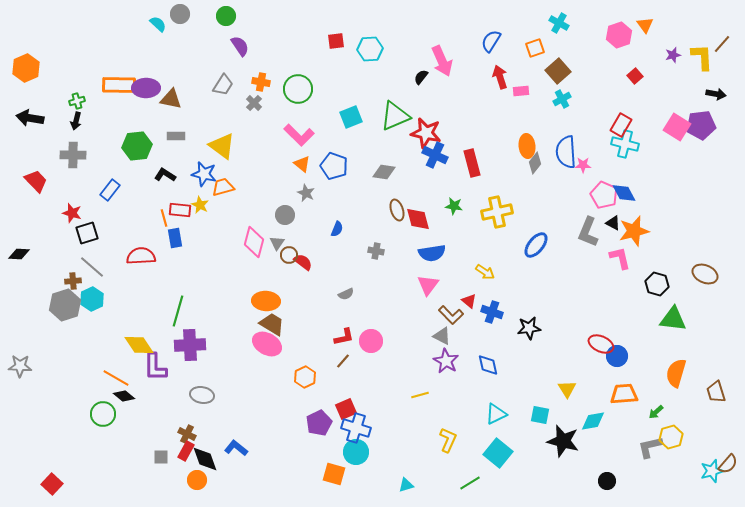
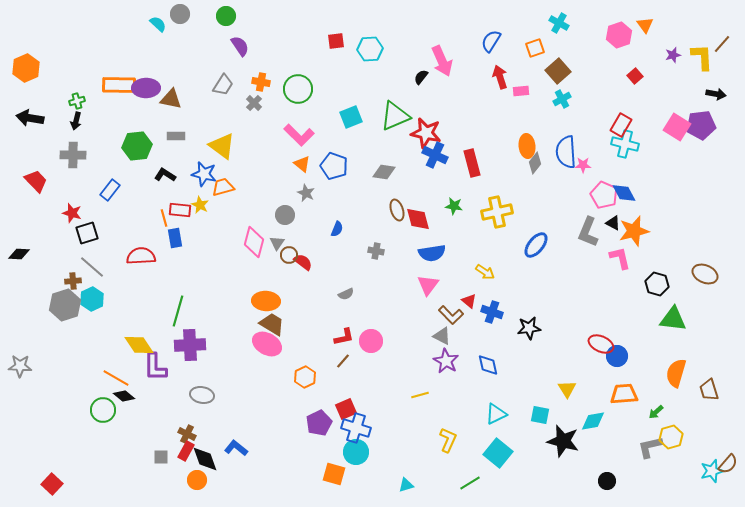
brown trapezoid at (716, 392): moved 7 px left, 2 px up
green circle at (103, 414): moved 4 px up
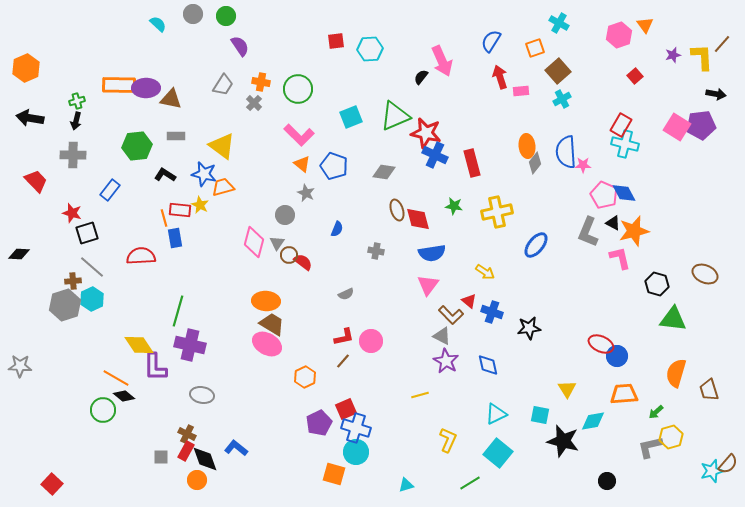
gray circle at (180, 14): moved 13 px right
purple cross at (190, 345): rotated 16 degrees clockwise
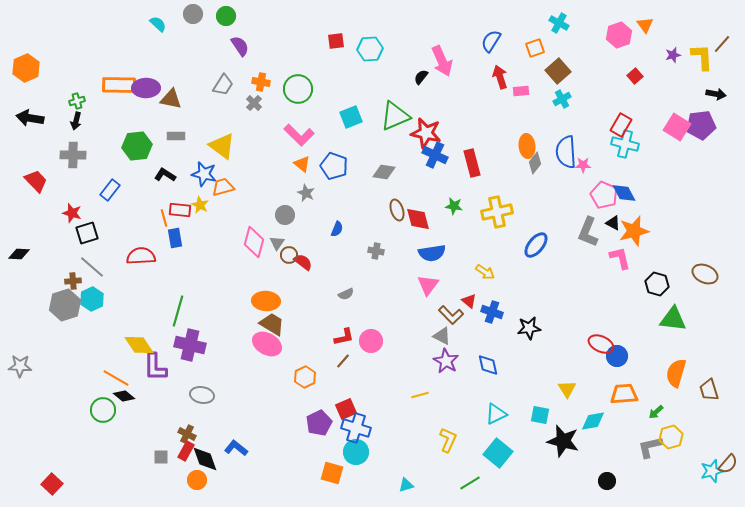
orange square at (334, 474): moved 2 px left, 1 px up
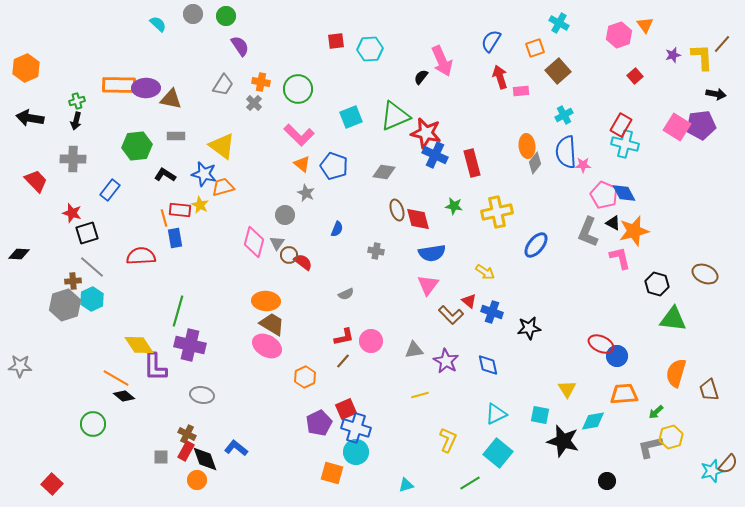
cyan cross at (562, 99): moved 2 px right, 16 px down
gray cross at (73, 155): moved 4 px down
gray triangle at (442, 336): moved 28 px left, 14 px down; rotated 36 degrees counterclockwise
pink ellipse at (267, 344): moved 2 px down
green circle at (103, 410): moved 10 px left, 14 px down
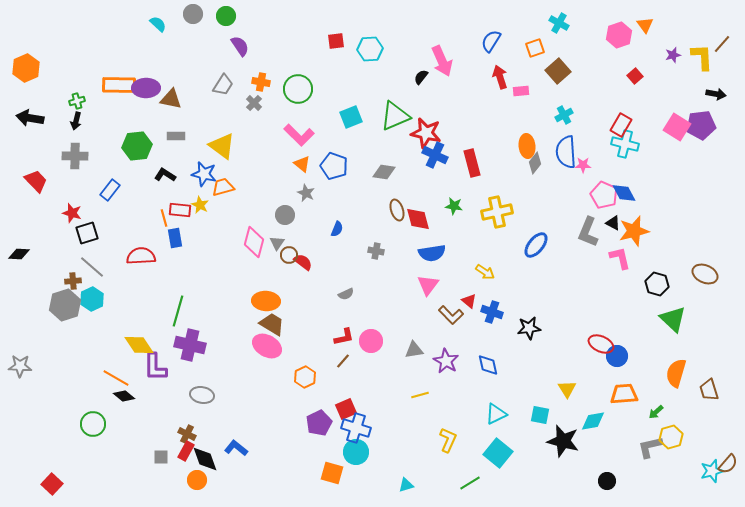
gray cross at (73, 159): moved 2 px right, 3 px up
green triangle at (673, 319): rotated 36 degrees clockwise
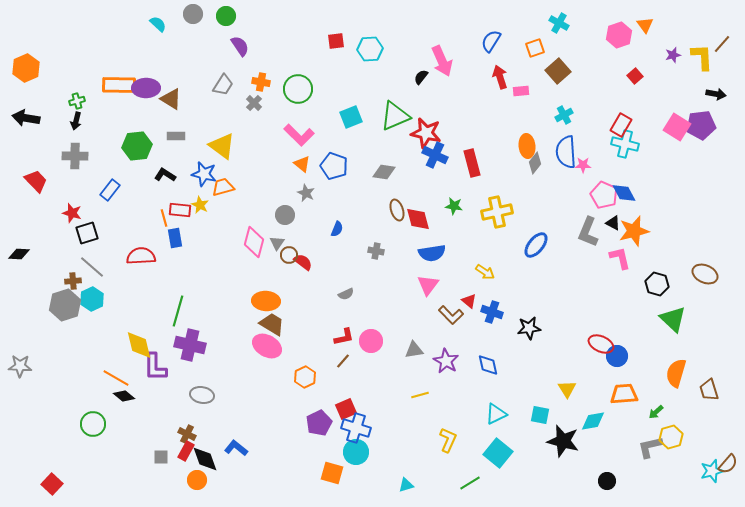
brown triangle at (171, 99): rotated 20 degrees clockwise
black arrow at (30, 118): moved 4 px left
yellow diamond at (139, 345): rotated 20 degrees clockwise
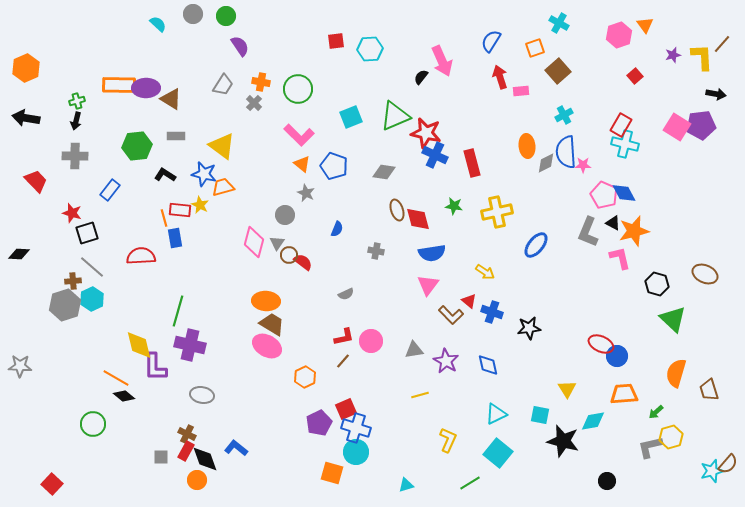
gray diamond at (535, 163): moved 11 px right; rotated 25 degrees clockwise
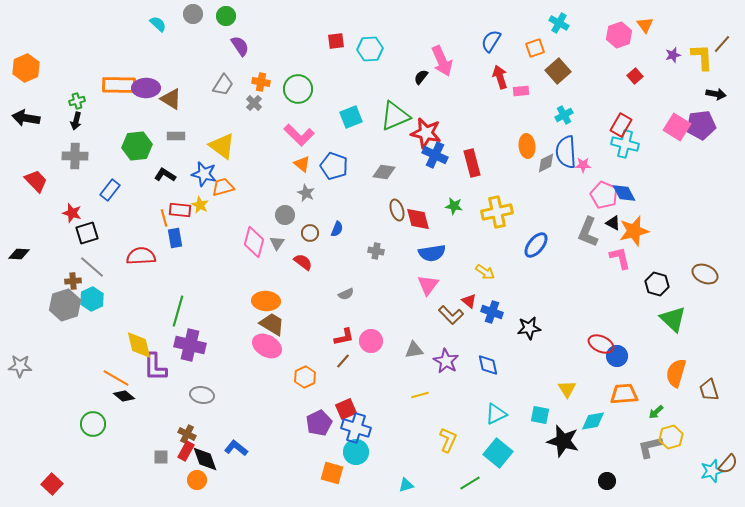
brown circle at (289, 255): moved 21 px right, 22 px up
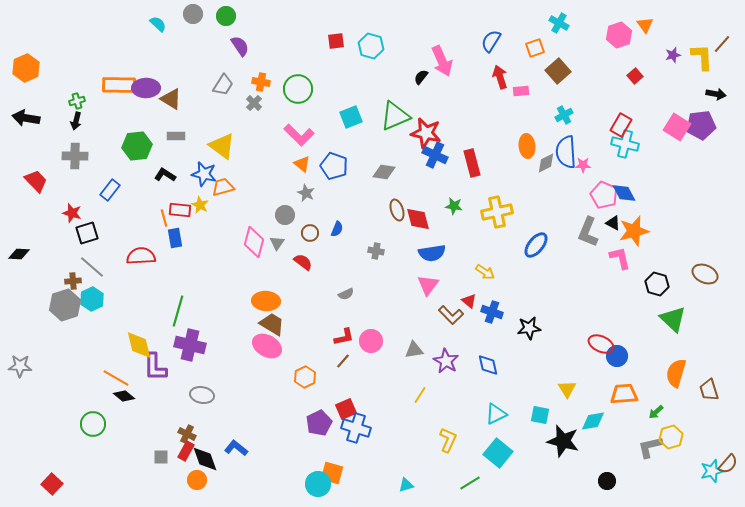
cyan hexagon at (370, 49): moved 1 px right, 3 px up; rotated 20 degrees clockwise
yellow line at (420, 395): rotated 42 degrees counterclockwise
cyan circle at (356, 452): moved 38 px left, 32 px down
